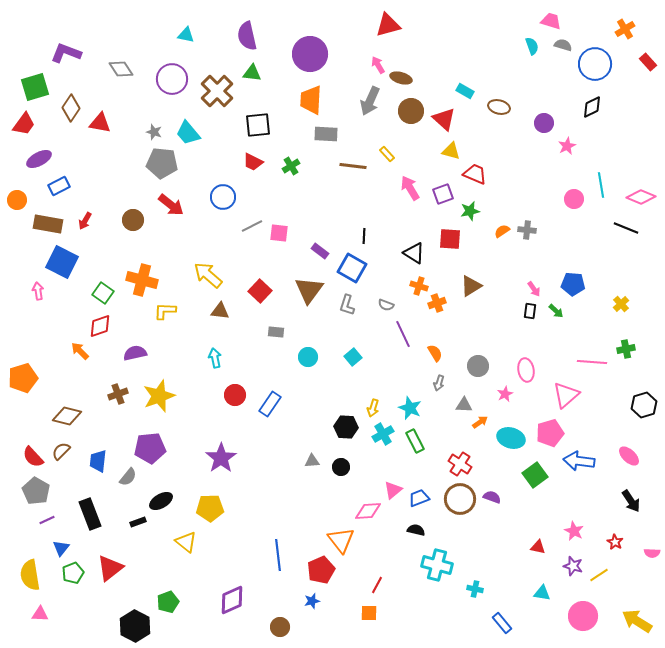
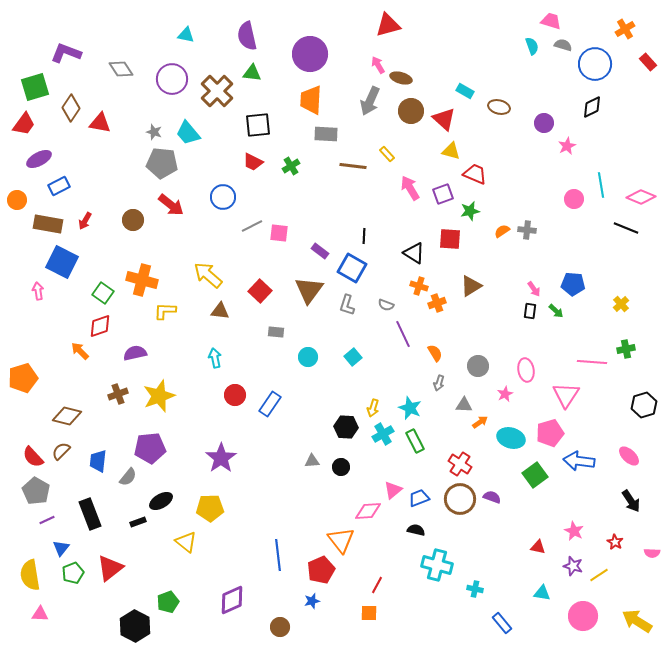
pink triangle at (566, 395): rotated 16 degrees counterclockwise
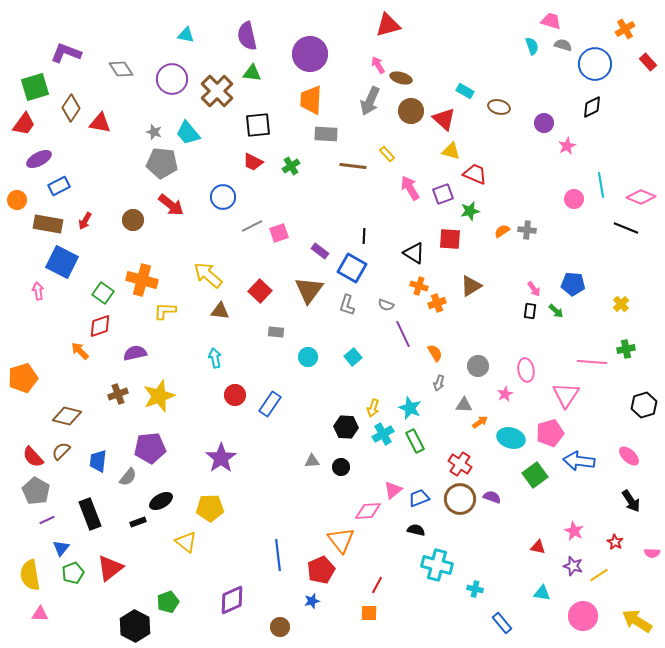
pink square at (279, 233): rotated 24 degrees counterclockwise
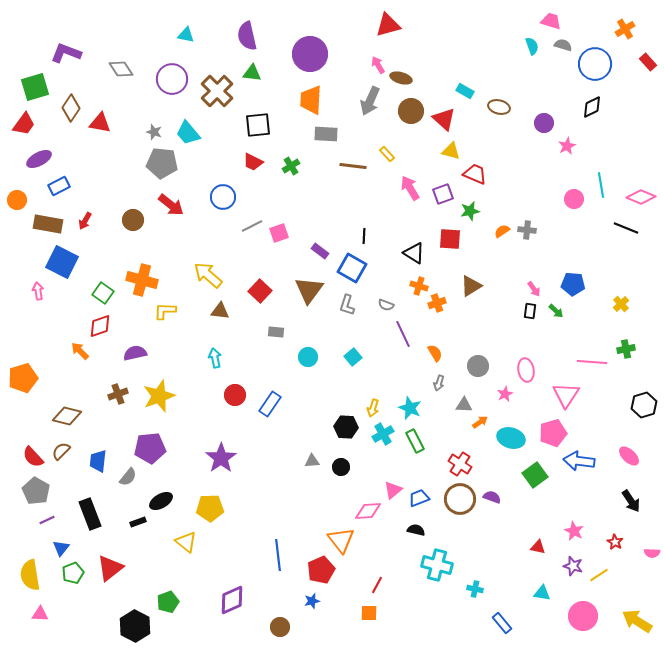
pink pentagon at (550, 433): moved 3 px right
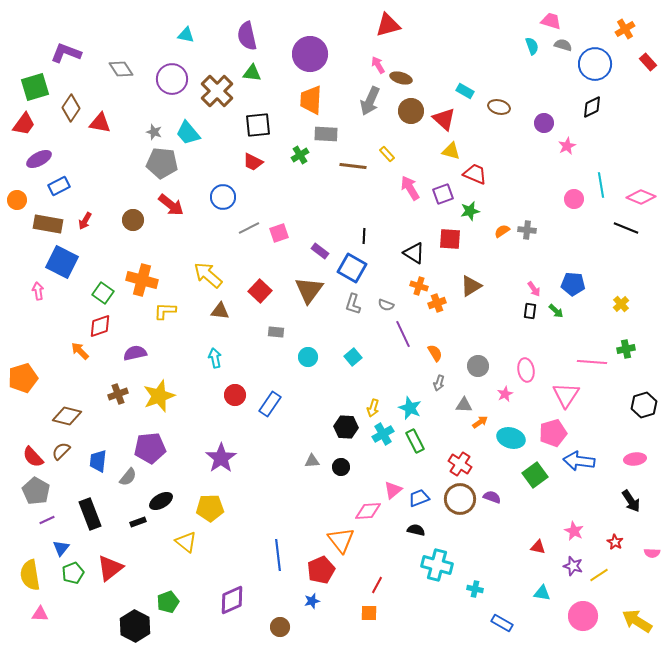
green cross at (291, 166): moved 9 px right, 11 px up
gray line at (252, 226): moved 3 px left, 2 px down
gray L-shape at (347, 305): moved 6 px right, 1 px up
pink ellipse at (629, 456): moved 6 px right, 3 px down; rotated 50 degrees counterclockwise
blue rectangle at (502, 623): rotated 20 degrees counterclockwise
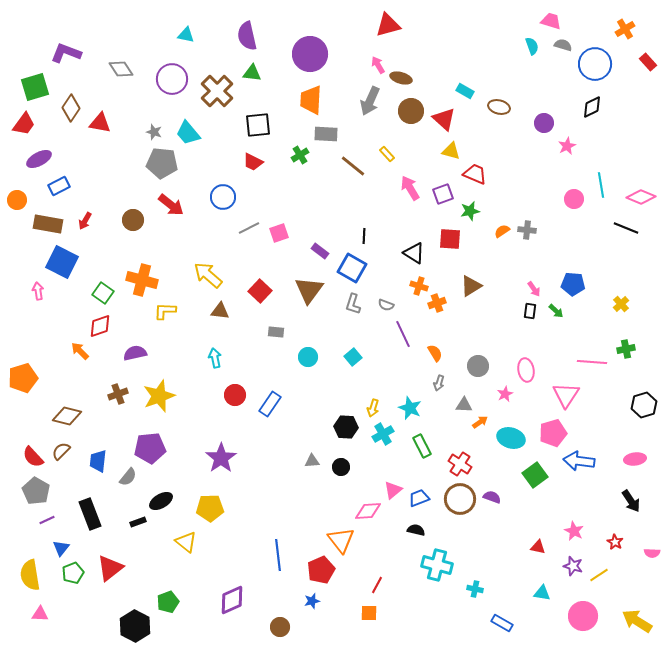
brown line at (353, 166): rotated 32 degrees clockwise
green rectangle at (415, 441): moved 7 px right, 5 px down
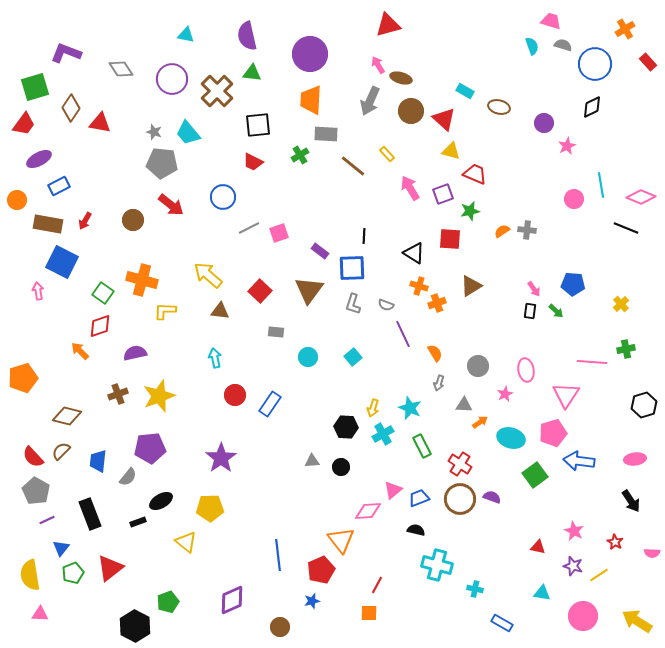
blue square at (352, 268): rotated 32 degrees counterclockwise
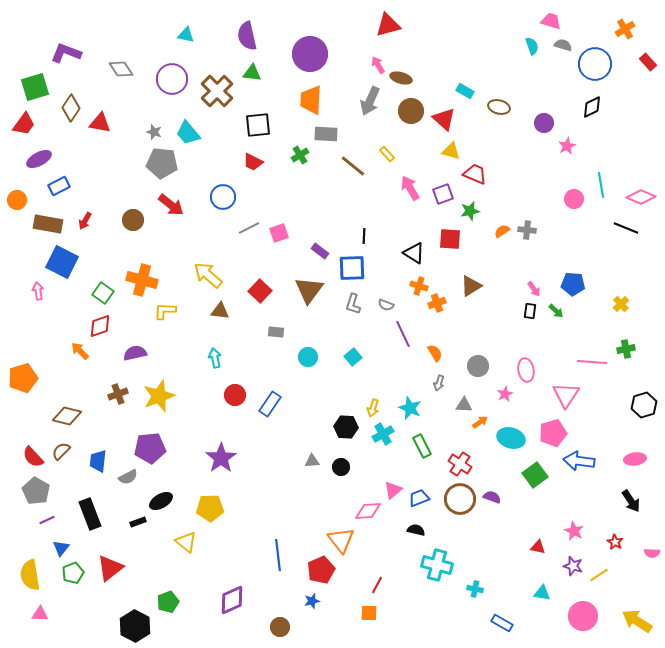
gray semicircle at (128, 477): rotated 24 degrees clockwise
